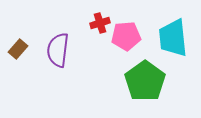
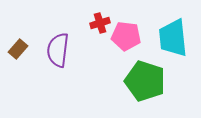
pink pentagon: rotated 12 degrees clockwise
green pentagon: rotated 18 degrees counterclockwise
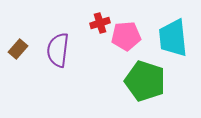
pink pentagon: rotated 12 degrees counterclockwise
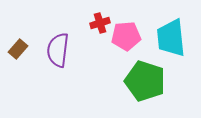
cyan trapezoid: moved 2 px left
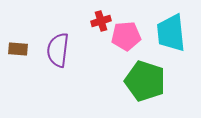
red cross: moved 1 px right, 2 px up
cyan trapezoid: moved 5 px up
brown rectangle: rotated 54 degrees clockwise
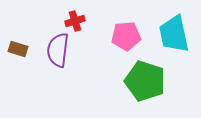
red cross: moved 26 px left
cyan trapezoid: moved 3 px right, 1 px down; rotated 6 degrees counterclockwise
brown rectangle: rotated 12 degrees clockwise
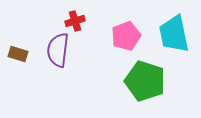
pink pentagon: rotated 16 degrees counterclockwise
brown rectangle: moved 5 px down
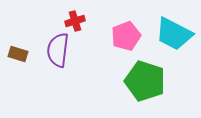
cyan trapezoid: rotated 51 degrees counterclockwise
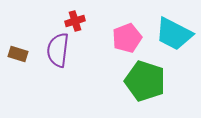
pink pentagon: moved 1 px right, 2 px down
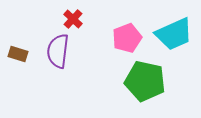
red cross: moved 2 px left, 2 px up; rotated 30 degrees counterclockwise
cyan trapezoid: rotated 51 degrees counterclockwise
purple semicircle: moved 1 px down
green pentagon: rotated 6 degrees counterclockwise
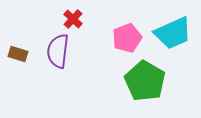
cyan trapezoid: moved 1 px left, 1 px up
green pentagon: rotated 18 degrees clockwise
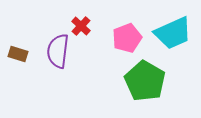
red cross: moved 8 px right, 7 px down
